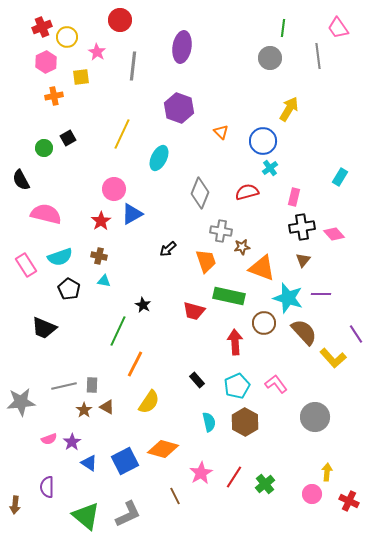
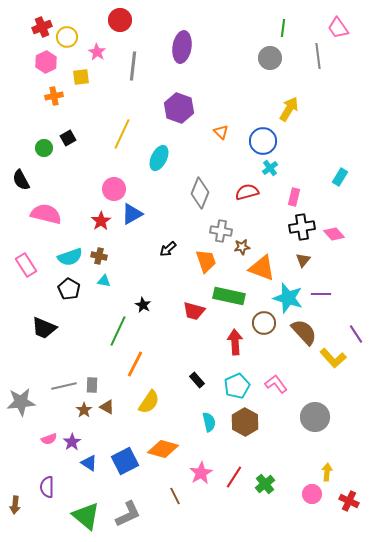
cyan semicircle at (60, 257): moved 10 px right
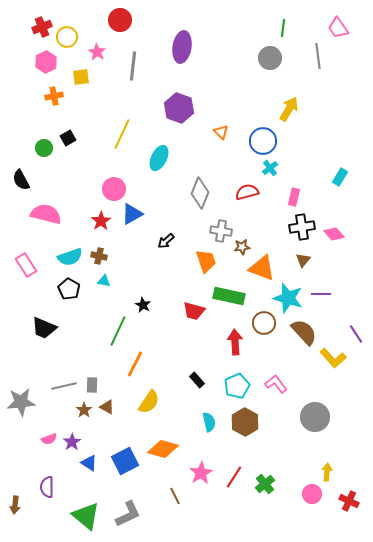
black arrow at (168, 249): moved 2 px left, 8 px up
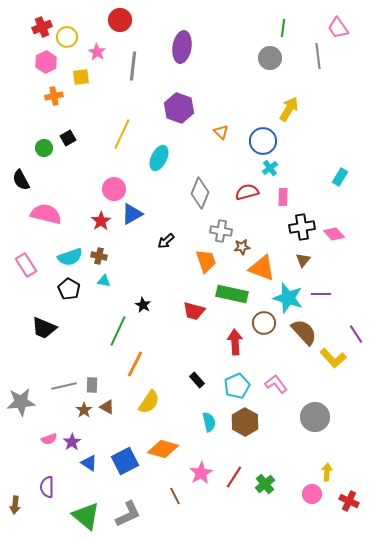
pink rectangle at (294, 197): moved 11 px left; rotated 12 degrees counterclockwise
green rectangle at (229, 296): moved 3 px right, 2 px up
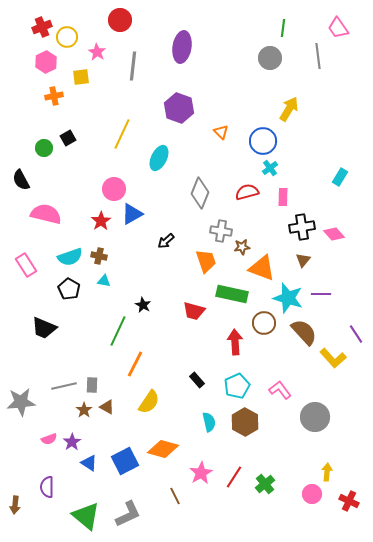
pink L-shape at (276, 384): moved 4 px right, 6 px down
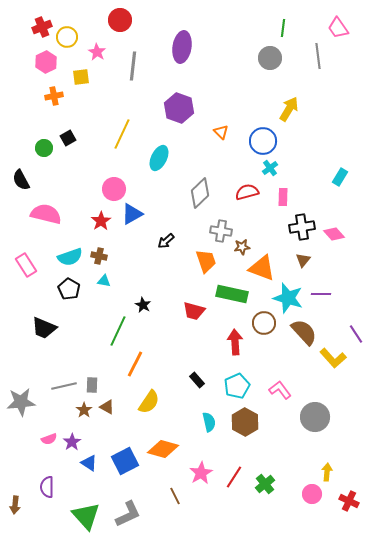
gray diamond at (200, 193): rotated 24 degrees clockwise
green triangle at (86, 516): rotated 8 degrees clockwise
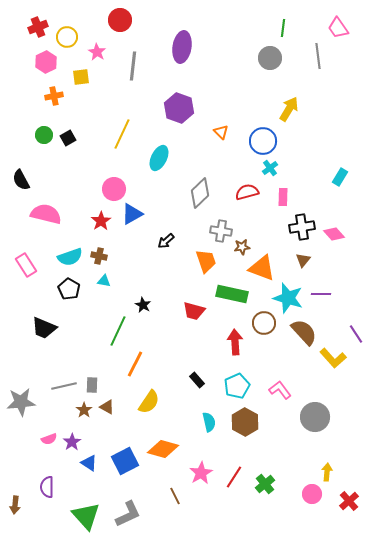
red cross at (42, 27): moved 4 px left
green circle at (44, 148): moved 13 px up
red cross at (349, 501): rotated 24 degrees clockwise
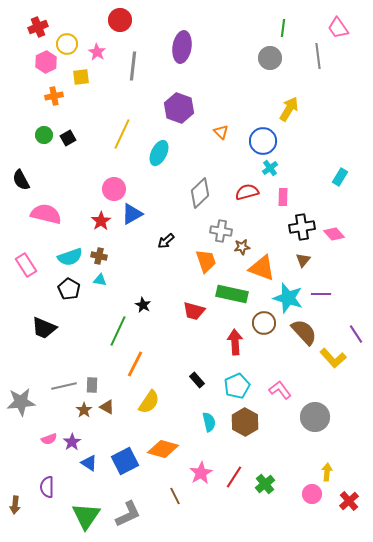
yellow circle at (67, 37): moved 7 px down
cyan ellipse at (159, 158): moved 5 px up
cyan triangle at (104, 281): moved 4 px left, 1 px up
green triangle at (86, 516): rotated 16 degrees clockwise
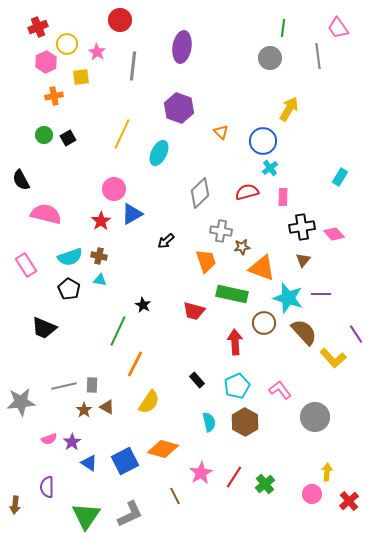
gray L-shape at (128, 514): moved 2 px right
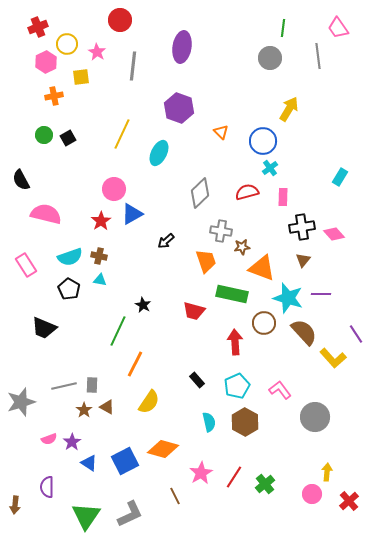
gray star at (21, 402): rotated 12 degrees counterclockwise
